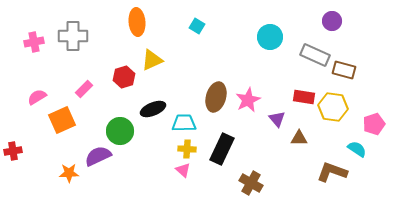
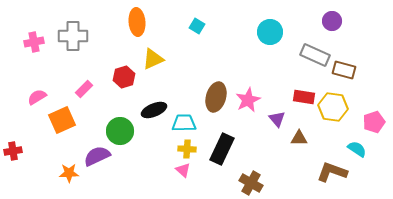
cyan circle: moved 5 px up
yellow triangle: moved 1 px right, 1 px up
black ellipse: moved 1 px right, 1 px down
pink pentagon: moved 2 px up
purple semicircle: moved 1 px left
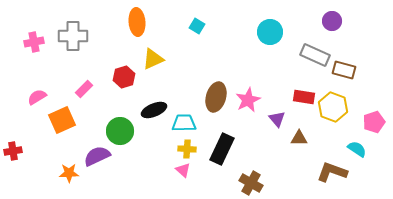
yellow hexagon: rotated 12 degrees clockwise
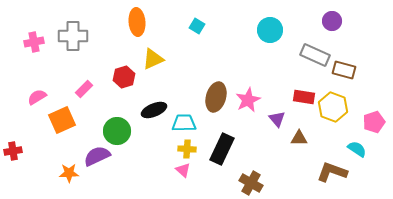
cyan circle: moved 2 px up
green circle: moved 3 px left
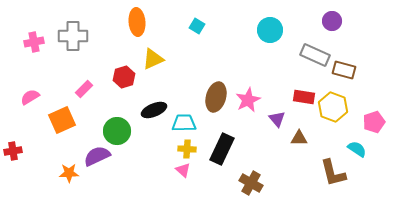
pink semicircle: moved 7 px left
brown L-shape: moved 1 px right, 1 px down; rotated 124 degrees counterclockwise
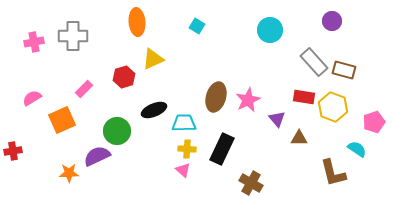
gray rectangle: moved 1 px left, 7 px down; rotated 24 degrees clockwise
pink semicircle: moved 2 px right, 1 px down
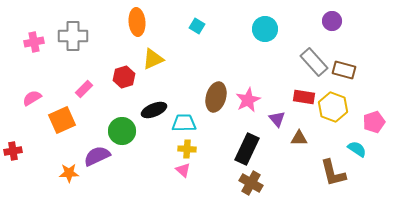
cyan circle: moved 5 px left, 1 px up
green circle: moved 5 px right
black rectangle: moved 25 px right
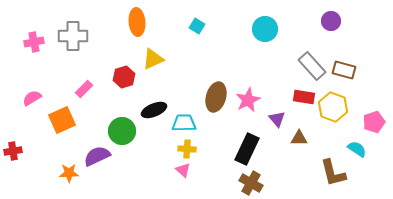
purple circle: moved 1 px left
gray rectangle: moved 2 px left, 4 px down
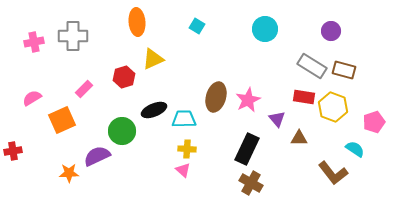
purple circle: moved 10 px down
gray rectangle: rotated 16 degrees counterclockwise
cyan trapezoid: moved 4 px up
cyan semicircle: moved 2 px left
brown L-shape: rotated 24 degrees counterclockwise
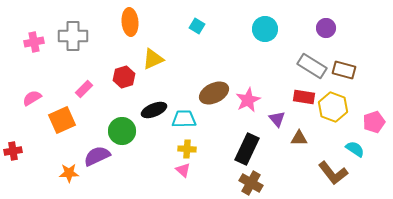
orange ellipse: moved 7 px left
purple circle: moved 5 px left, 3 px up
brown ellipse: moved 2 px left, 4 px up; rotated 48 degrees clockwise
